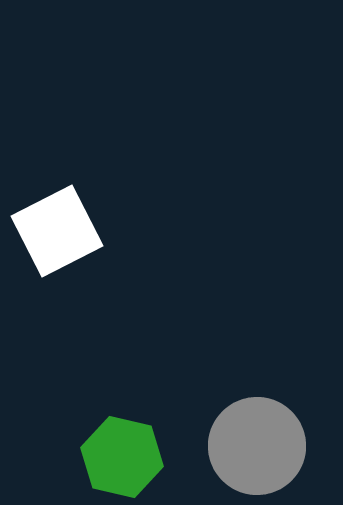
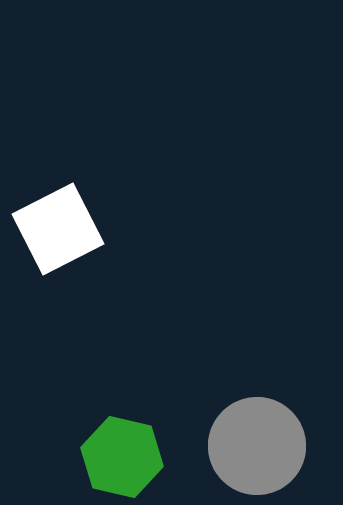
white square: moved 1 px right, 2 px up
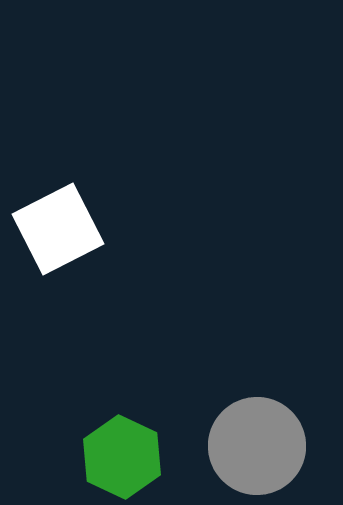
green hexagon: rotated 12 degrees clockwise
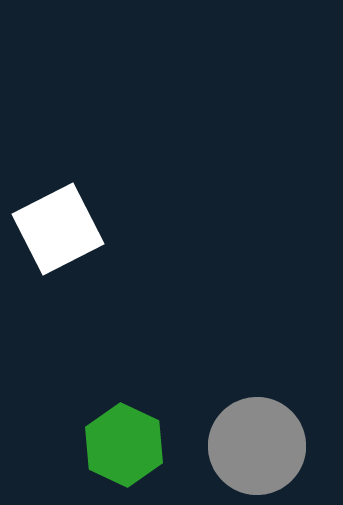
green hexagon: moved 2 px right, 12 px up
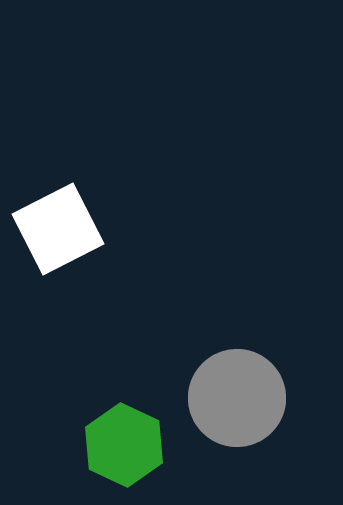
gray circle: moved 20 px left, 48 px up
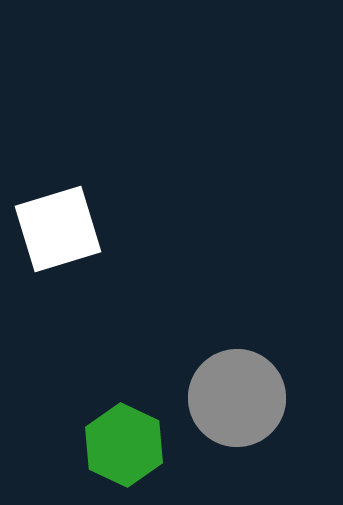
white square: rotated 10 degrees clockwise
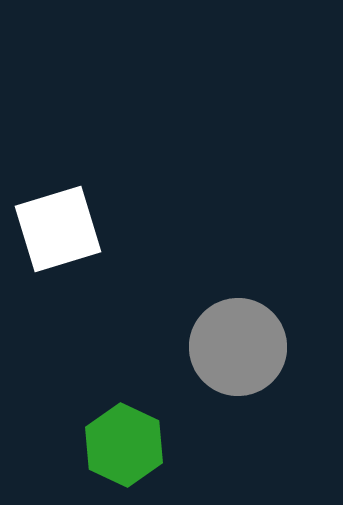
gray circle: moved 1 px right, 51 px up
